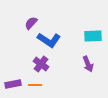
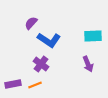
orange line: rotated 24 degrees counterclockwise
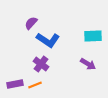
blue L-shape: moved 1 px left
purple arrow: rotated 35 degrees counterclockwise
purple rectangle: moved 2 px right
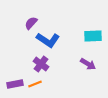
orange line: moved 1 px up
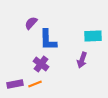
blue L-shape: rotated 55 degrees clockwise
purple arrow: moved 6 px left, 4 px up; rotated 77 degrees clockwise
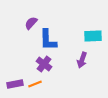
purple cross: moved 3 px right
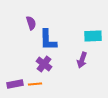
purple semicircle: rotated 120 degrees clockwise
orange line: rotated 16 degrees clockwise
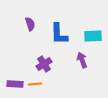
purple semicircle: moved 1 px left, 1 px down
blue L-shape: moved 11 px right, 6 px up
purple arrow: rotated 140 degrees clockwise
purple cross: rotated 21 degrees clockwise
purple rectangle: rotated 14 degrees clockwise
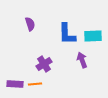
blue L-shape: moved 8 px right
